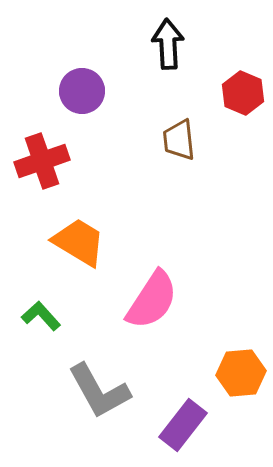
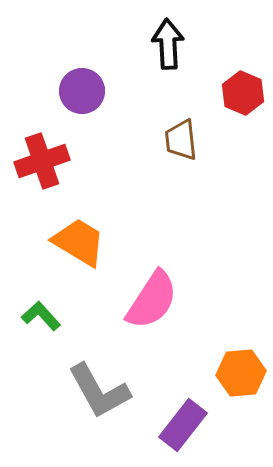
brown trapezoid: moved 2 px right
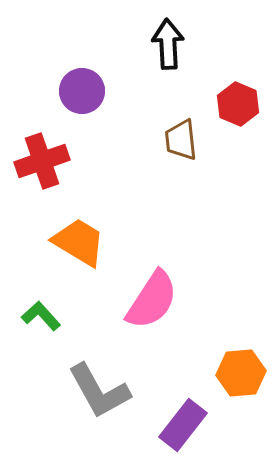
red hexagon: moved 5 px left, 11 px down
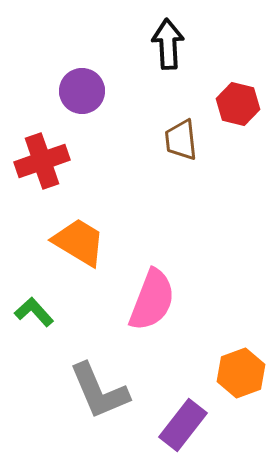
red hexagon: rotated 9 degrees counterclockwise
pink semicircle: rotated 12 degrees counterclockwise
green L-shape: moved 7 px left, 4 px up
orange hexagon: rotated 15 degrees counterclockwise
gray L-shape: rotated 6 degrees clockwise
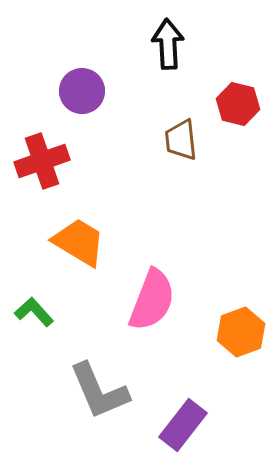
orange hexagon: moved 41 px up
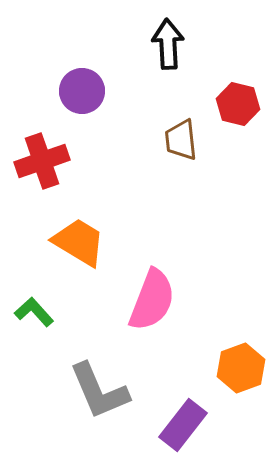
orange hexagon: moved 36 px down
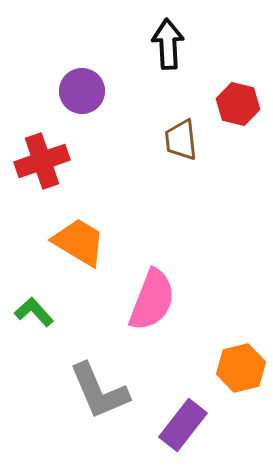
orange hexagon: rotated 6 degrees clockwise
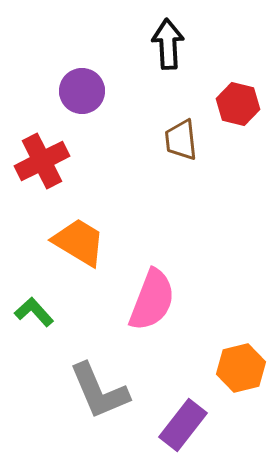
red cross: rotated 8 degrees counterclockwise
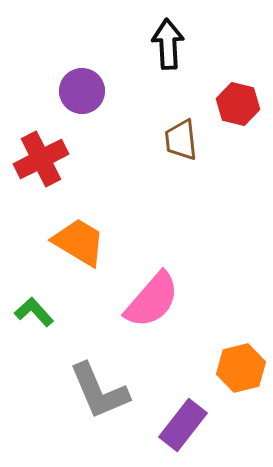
red cross: moved 1 px left, 2 px up
pink semicircle: rotated 20 degrees clockwise
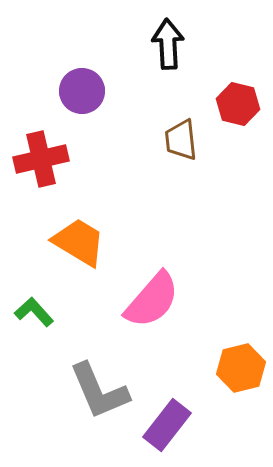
red cross: rotated 14 degrees clockwise
purple rectangle: moved 16 px left
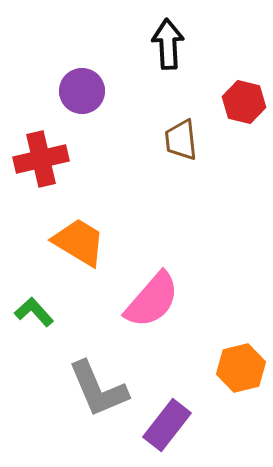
red hexagon: moved 6 px right, 2 px up
gray L-shape: moved 1 px left, 2 px up
